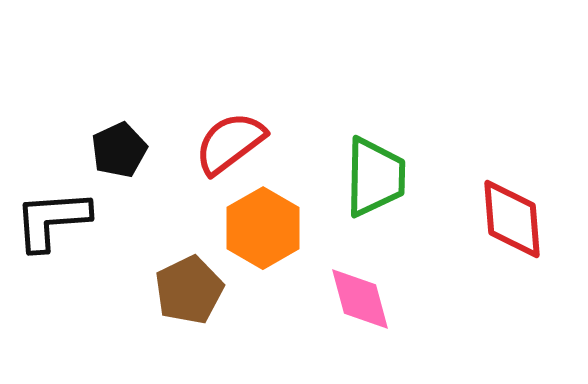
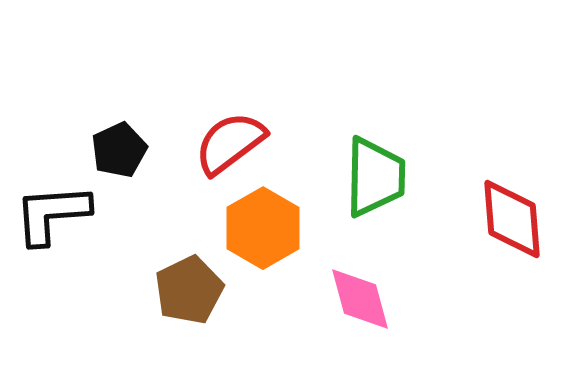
black L-shape: moved 6 px up
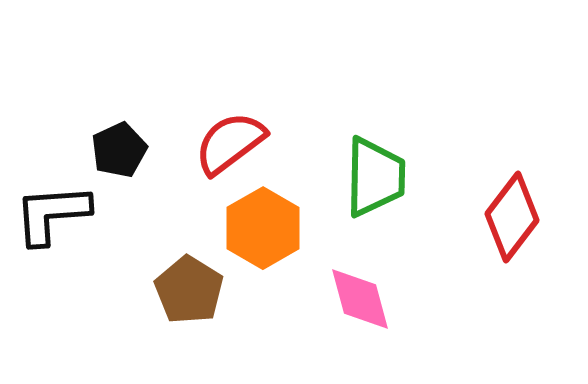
red diamond: moved 2 px up; rotated 42 degrees clockwise
brown pentagon: rotated 14 degrees counterclockwise
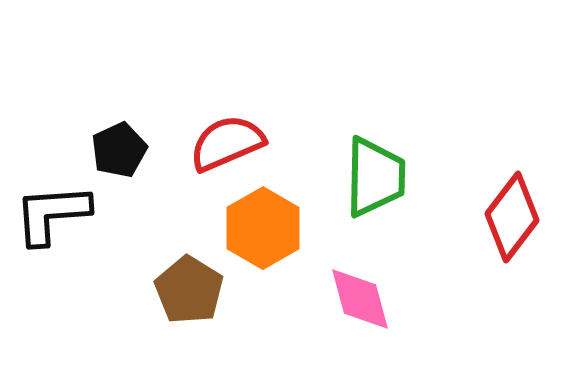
red semicircle: moved 3 px left; rotated 14 degrees clockwise
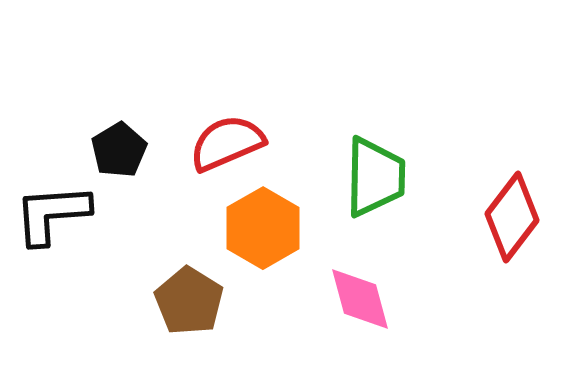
black pentagon: rotated 6 degrees counterclockwise
brown pentagon: moved 11 px down
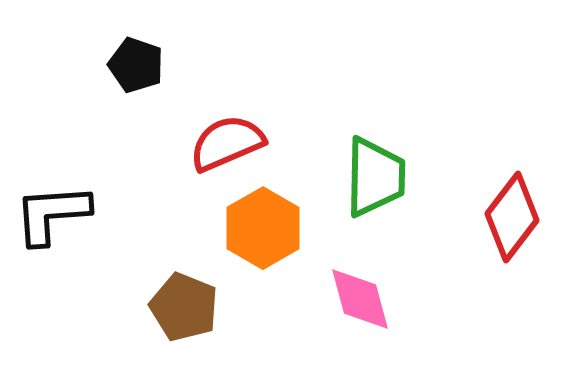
black pentagon: moved 17 px right, 85 px up; rotated 22 degrees counterclockwise
brown pentagon: moved 5 px left, 6 px down; rotated 10 degrees counterclockwise
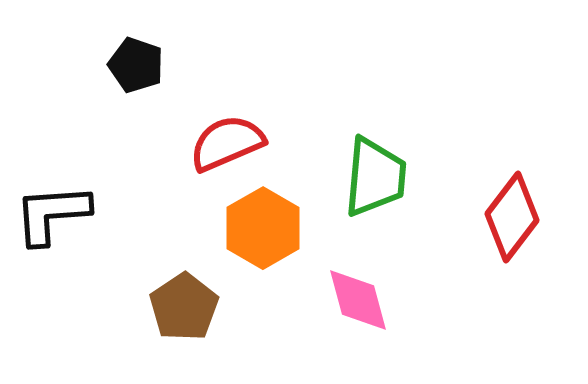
green trapezoid: rotated 4 degrees clockwise
pink diamond: moved 2 px left, 1 px down
brown pentagon: rotated 16 degrees clockwise
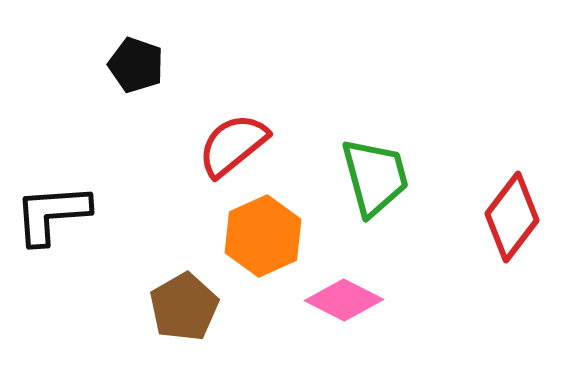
red semicircle: moved 6 px right, 2 px down; rotated 16 degrees counterclockwise
green trapezoid: rotated 20 degrees counterclockwise
orange hexagon: moved 8 px down; rotated 6 degrees clockwise
pink diamond: moved 14 px left; rotated 48 degrees counterclockwise
brown pentagon: rotated 4 degrees clockwise
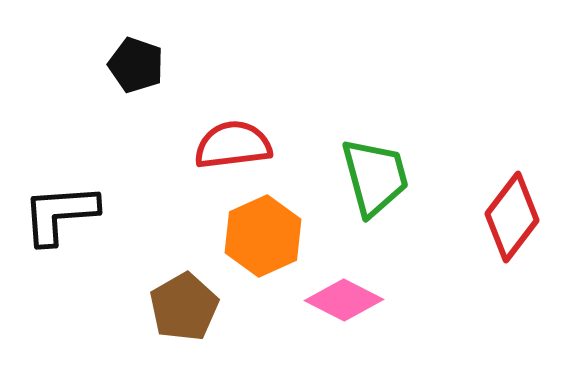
red semicircle: rotated 32 degrees clockwise
black L-shape: moved 8 px right
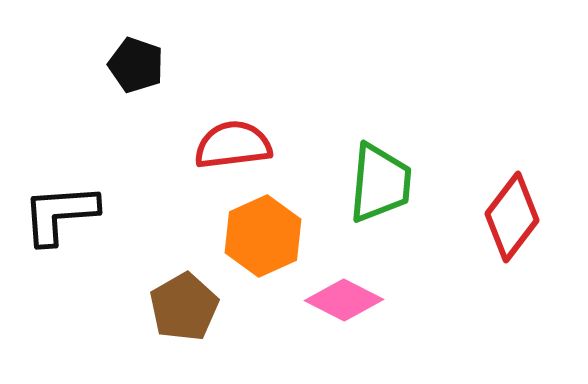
green trapezoid: moved 5 px right, 6 px down; rotated 20 degrees clockwise
